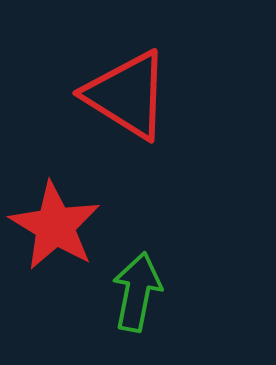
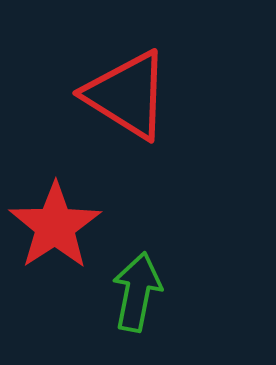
red star: rotated 8 degrees clockwise
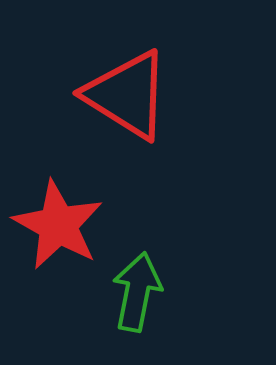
red star: moved 3 px right, 1 px up; rotated 10 degrees counterclockwise
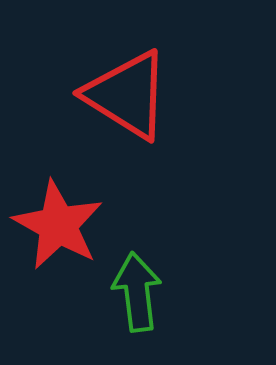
green arrow: rotated 18 degrees counterclockwise
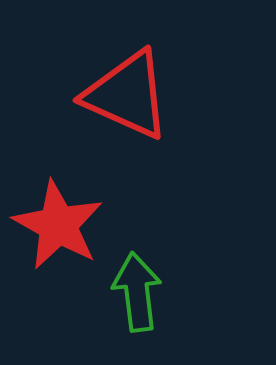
red triangle: rotated 8 degrees counterclockwise
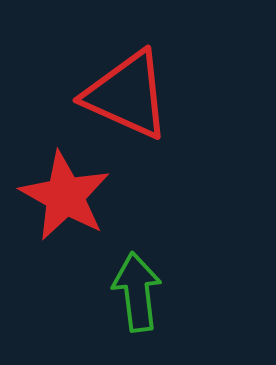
red star: moved 7 px right, 29 px up
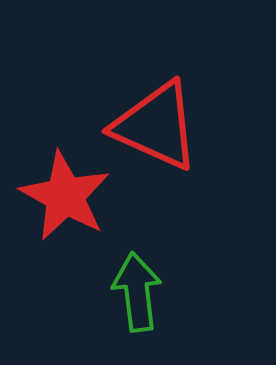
red triangle: moved 29 px right, 31 px down
